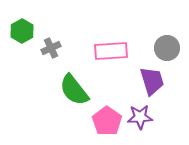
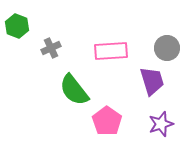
green hexagon: moved 5 px left, 5 px up; rotated 10 degrees counterclockwise
purple star: moved 21 px right, 7 px down; rotated 15 degrees counterclockwise
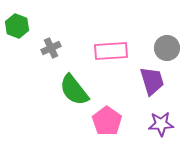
purple star: rotated 15 degrees clockwise
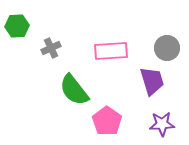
green hexagon: rotated 25 degrees counterclockwise
purple star: moved 1 px right
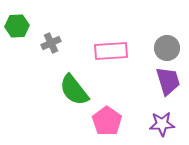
gray cross: moved 5 px up
purple trapezoid: moved 16 px right
